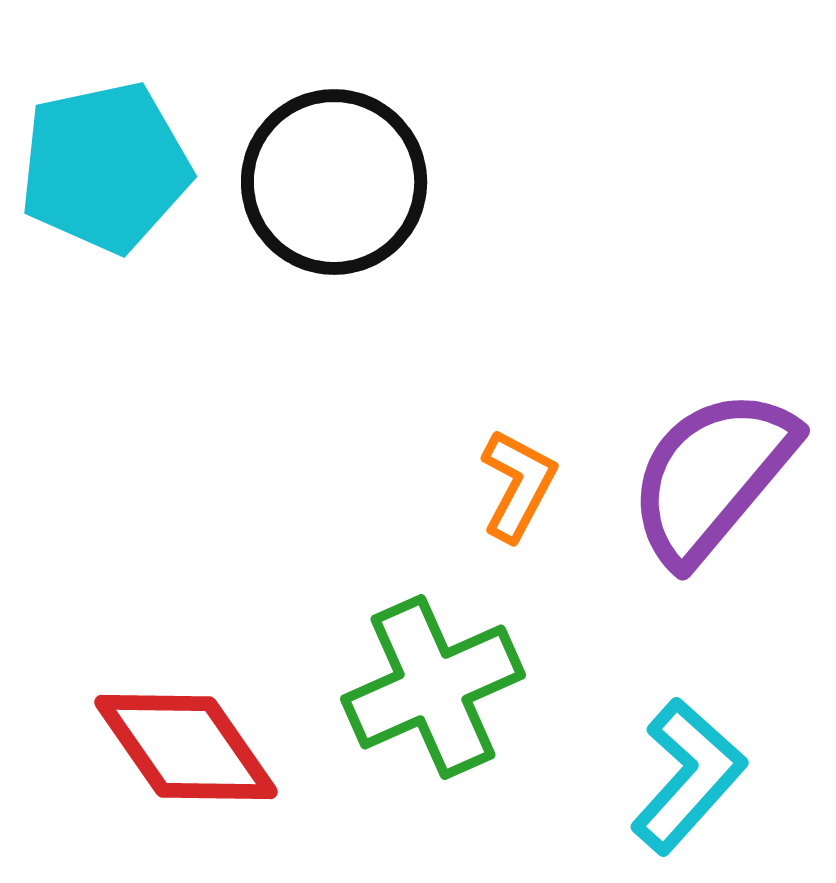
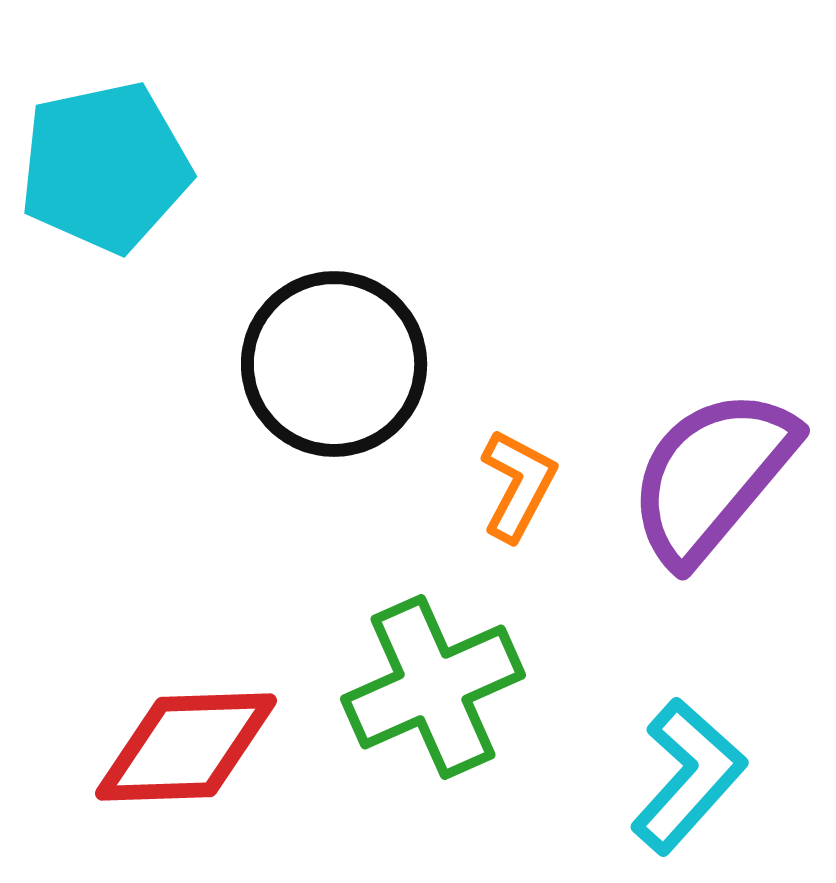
black circle: moved 182 px down
red diamond: rotated 57 degrees counterclockwise
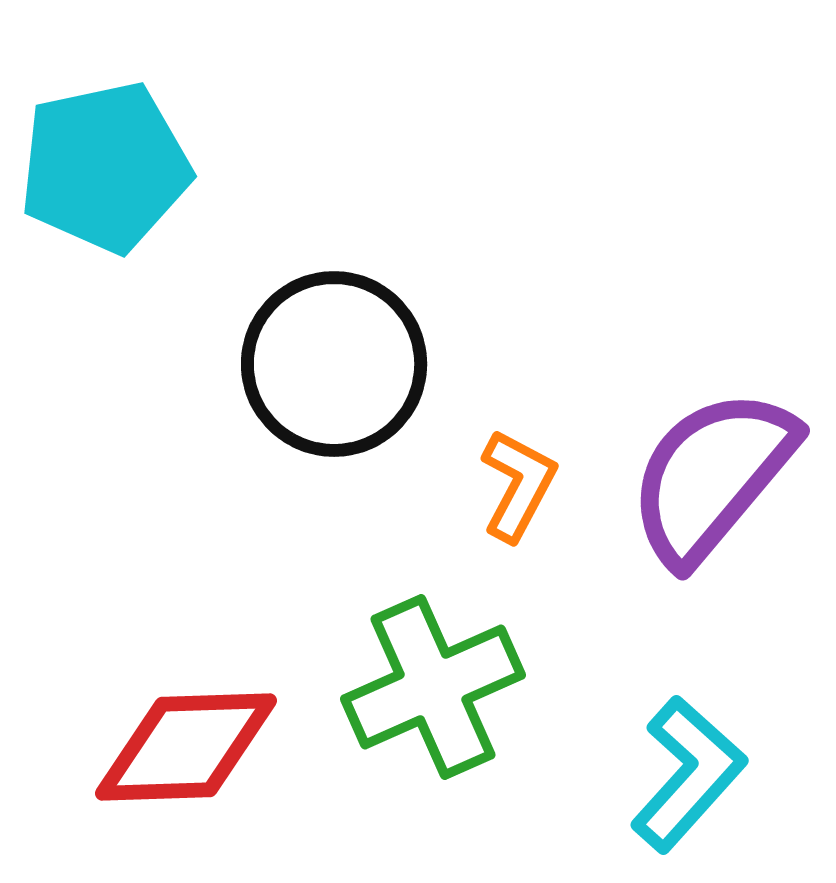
cyan L-shape: moved 2 px up
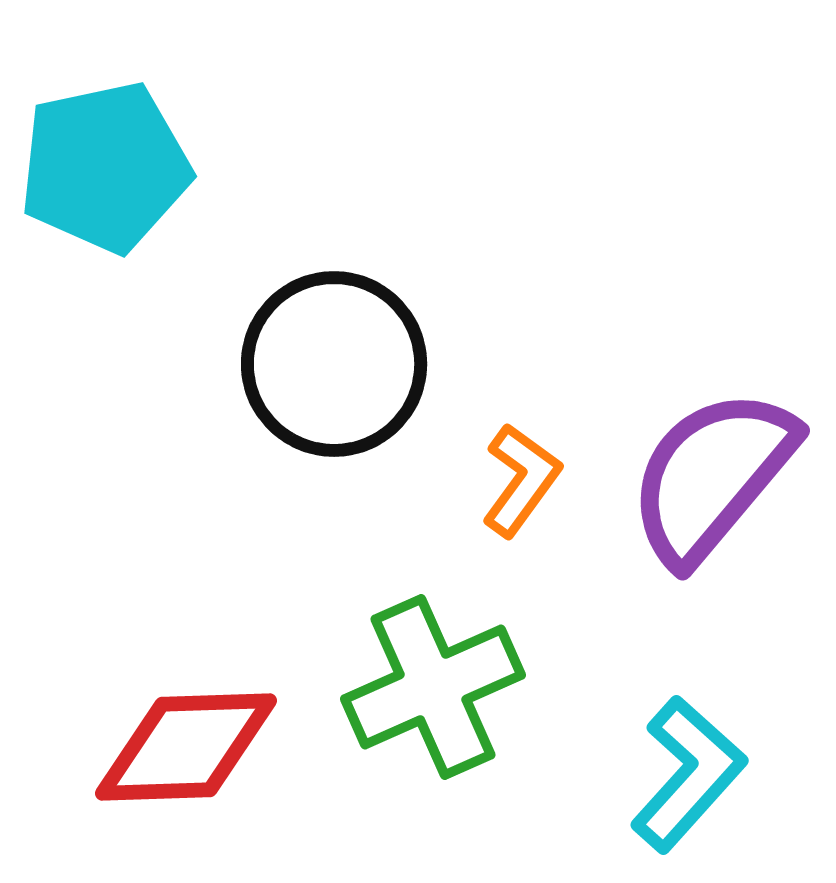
orange L-shape: moved 3 px right, 5 px up; rotated 8 degrees clockwise
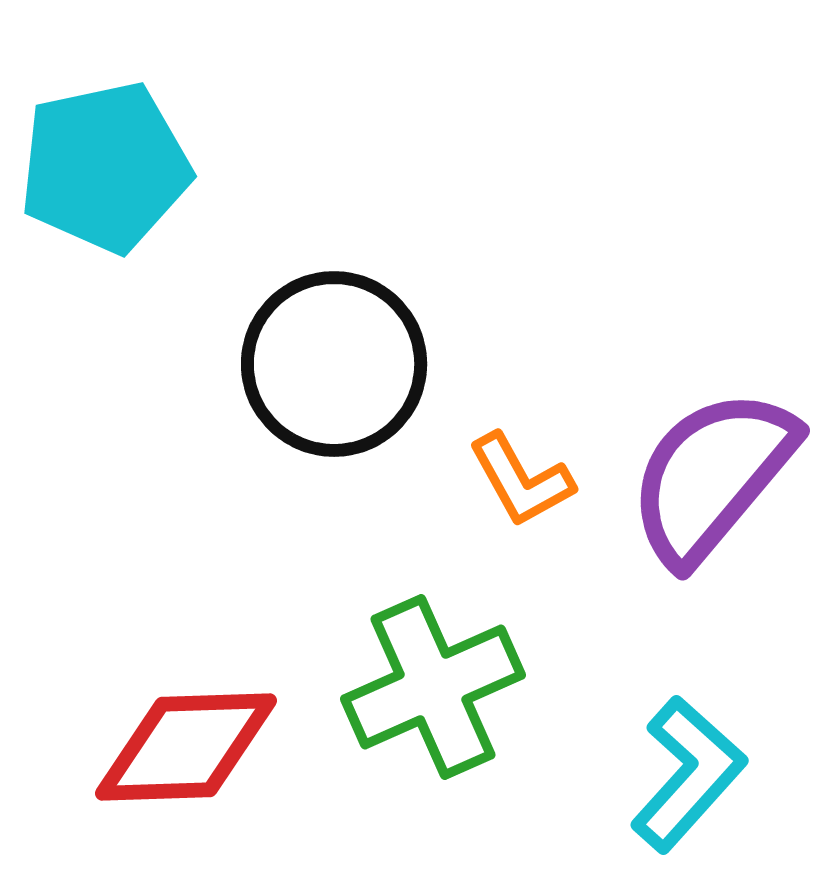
orange L-shape: rotated 115 degrees clockwise
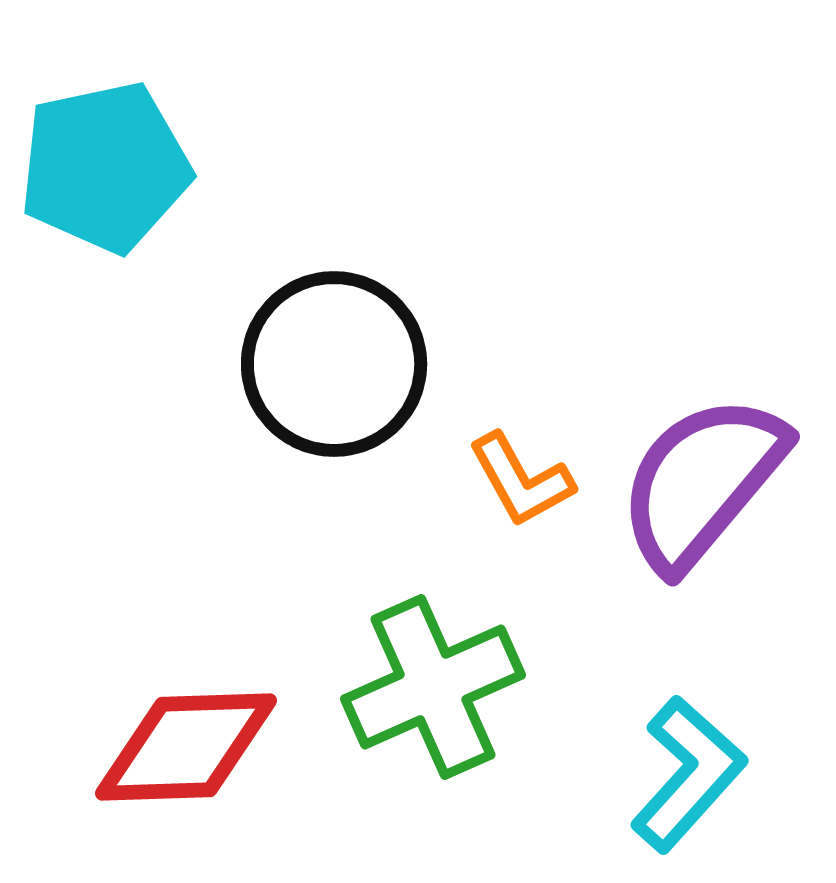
purple semicircle: moved 10 px left, 6 px down
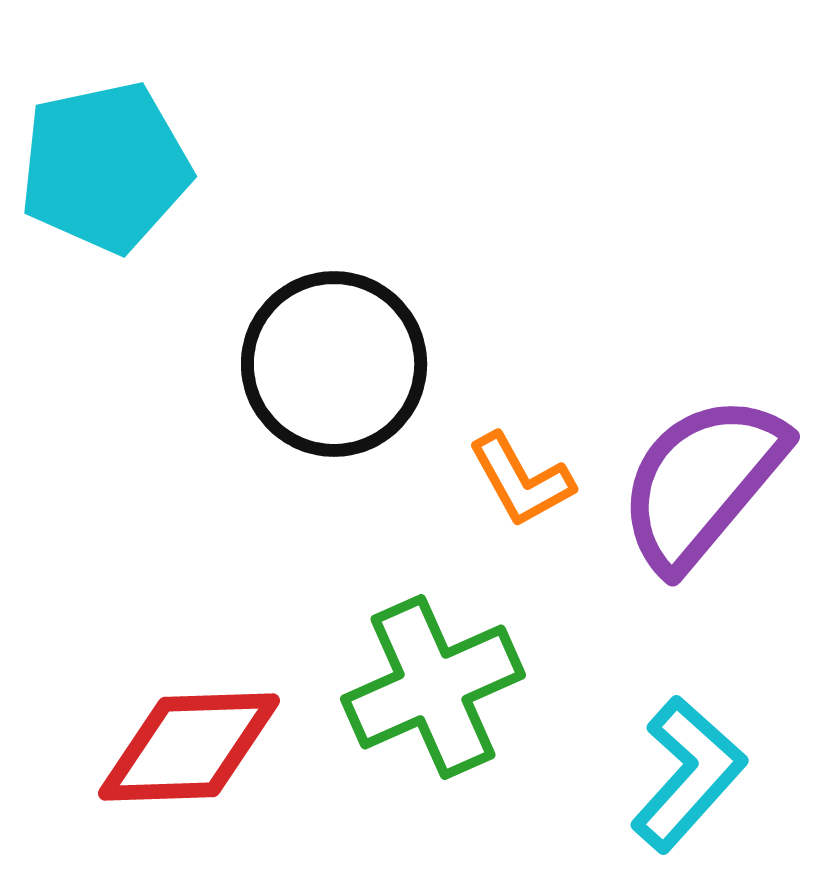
red diamond: moved 3 px right
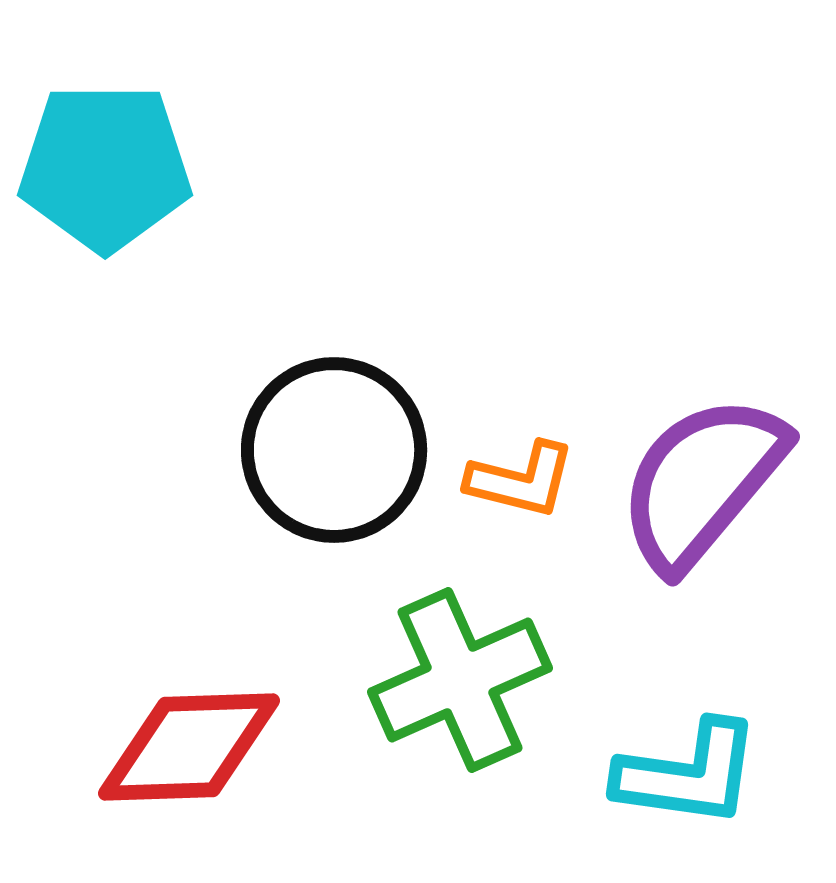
cyan pentagon: rotated 12 degrees clockwise
black circle: moved 86 px down
orange L-shape: rotated 47 degrees counterclockwise
green cross: moved 27 px right, 7 px up
cyan L-shape: rotated 56 degrees clockwise
